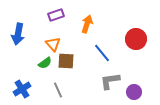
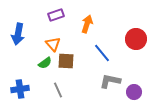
gray L-shape: rotated 20 degrees clockwise
blue cross: moved 2 px left; rotated 24 degrees clockwise
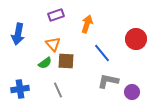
gray L-shape: moved 2 px left
purple circle: moved 2 px left
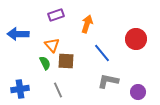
blue arrow: rotated 80 degrees clockwise
orange triangle: moved 1 px left, 1 px down
green semicircle: rotated 80 degrees counterclockwise
purple circle: moved 6 px right
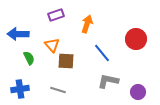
green semicircle: moved 16 px left, 5 px up
gray line: rotated 49 degrees counterclockwise
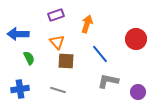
orange triangle: moved 5 px right, 3 px up
blue line: moved 2 px left, 1 px down
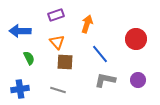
blue arrow: moved 2 px right, 3 px up
brown square: moved 1 px left, 1 px down
gray L-shape: moved 3 px left, 1 px up
purple circle: moved 12 px up
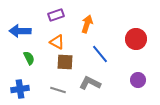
orange triangle: rotated 21 degrees counterclockwise
gray L-shape: moved 15 px left, 3 px down; rotated 15 degrees clockwise
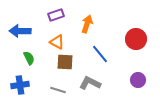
blue cross: moved 4 px up
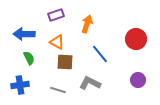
blue arrow: moved 4 px right, 3 px down
